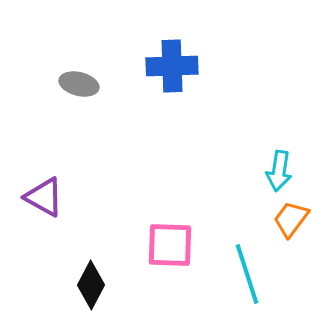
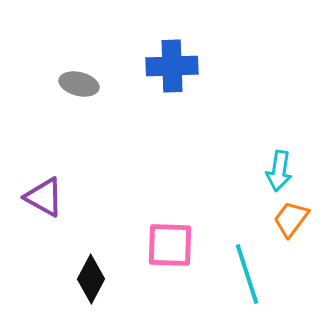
black diamond: moved 6 px up
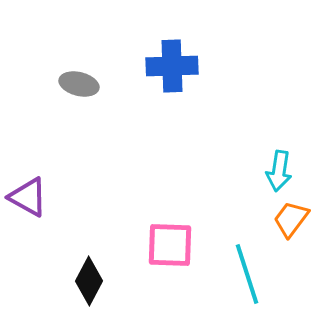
purple triangle: moved 16 px left
black diamond: moved 2 px left, 2 px down
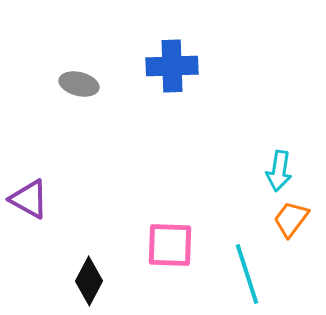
purple triangle: moved 1 px right, 2 px down
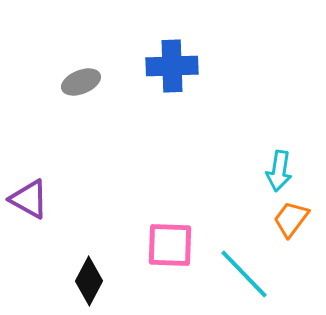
gray ellipse: moved 2 px right, 2 px up; rotated 36 degrees counterclockwise
cyan line: moved 3 px left; rotated 26 degrees counterclockwise
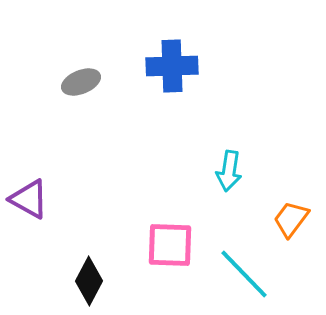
cyan arrow: moved 50 px left
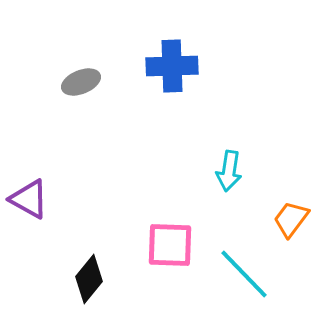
black diamond: moved 2 px up; rotated 12 degrees clockwise
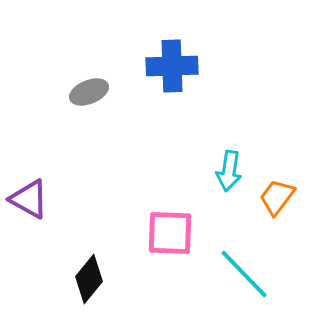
gray ellipse: moved 8 px right, 10 px down
orange trapezoid: moved 14 px left, 22 px up
pink square: moved 12 px up
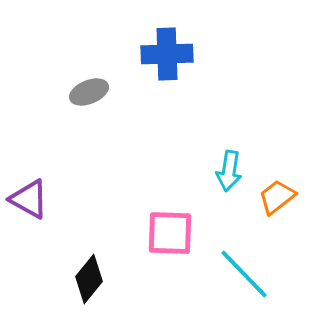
blue cross: moved 5 px left, 12 px up
orange trapezoid: rotated 15 degrees clockwise
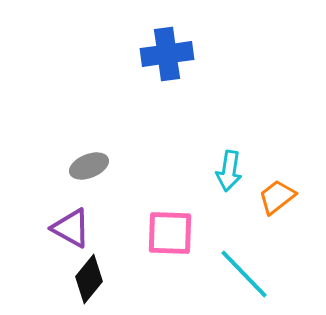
blue cross: rotated 6 degrees counterclockwise
gray ellipse: moved 74 px down
purple triangle: moved 42 px right, 29 px down
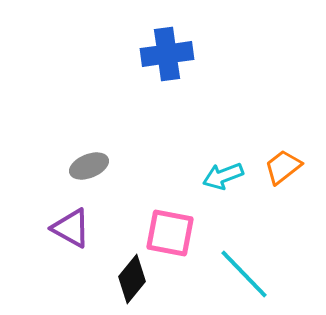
cyan arrow: moved 6 px left, 5 px down; rotated 60 degrees clockwise
orange trapezoid: moved 6 px right, 30 px up
pink square: rotated 9 degrees clockwise
black diamond: moved 43 px right
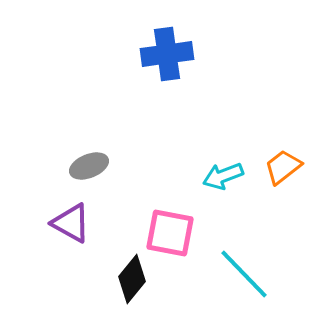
purple triangle: moved 5 px up
